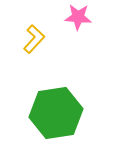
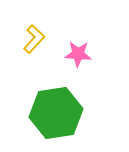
pink star: moved 37 px down
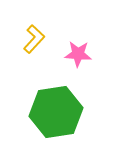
green hexagon: moved 1 px up
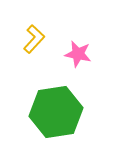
pink star: rotated 8 degrees clockwise
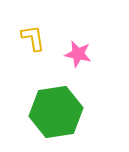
yellow L-shape: moved 1 px left, 1 px up; rotated 52 degrees counterclockwise
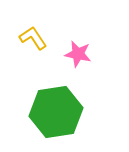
yellow L-shape: rotated 24 degrees counterclockwise
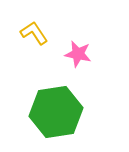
yellow L-shape: moved 1 px right, 5 px up
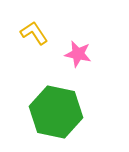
green hexagon: rotated 21 degrees clockwise
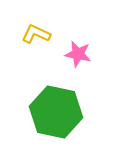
yellow L-shape: moved 2 px right, 1 px down; rotated 32 degrees counterclockwise
